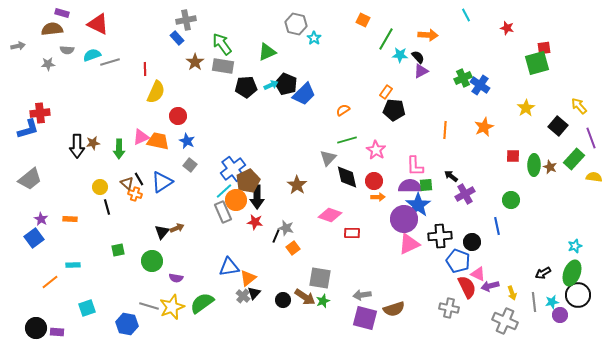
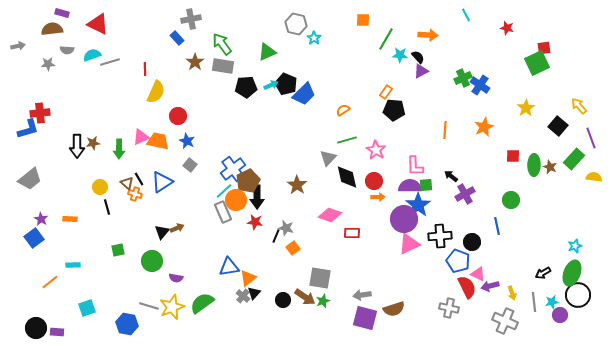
gray cross at (186, 20): moved 5 px right, 1 px up
orange square at (363, 20): rotated 24 degrees counterclockwise
green square at (537, 63): rotated 10 degrees counterclockwise
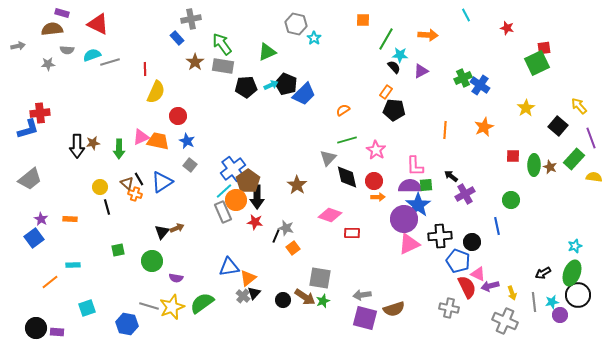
black semicircle at (418, 57): moved 24 px left, 10 px down
brown pentagon at (248, 181): rotated 10 degrees counterclockwise
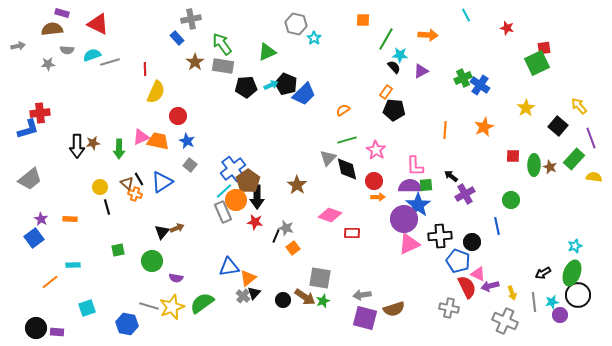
black diamond at (347, 177): moved 8 px up
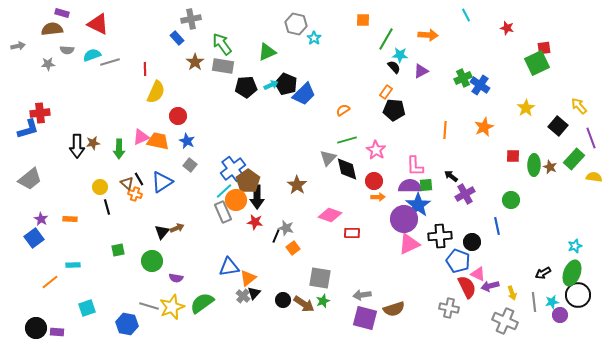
brown arrow at (305, 297): moved 1 px left, 7 px down
